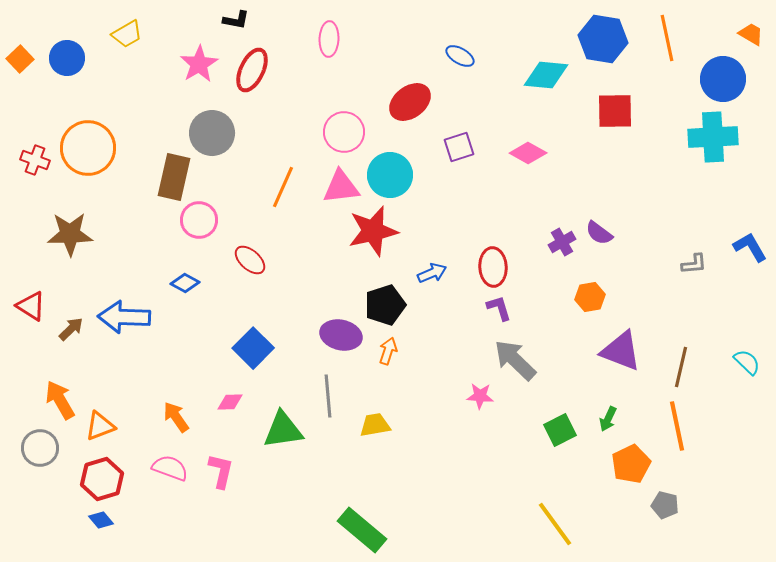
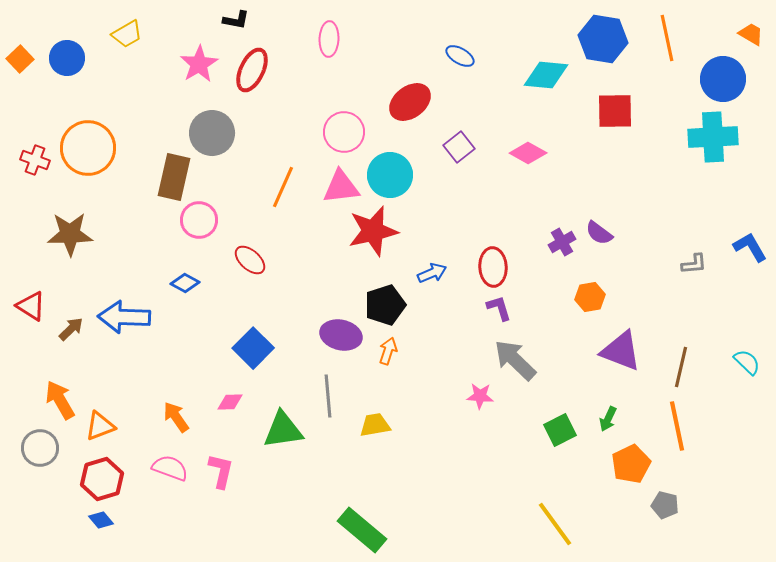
purple square at (459, 147): rotated 20 degrees counterclockwise
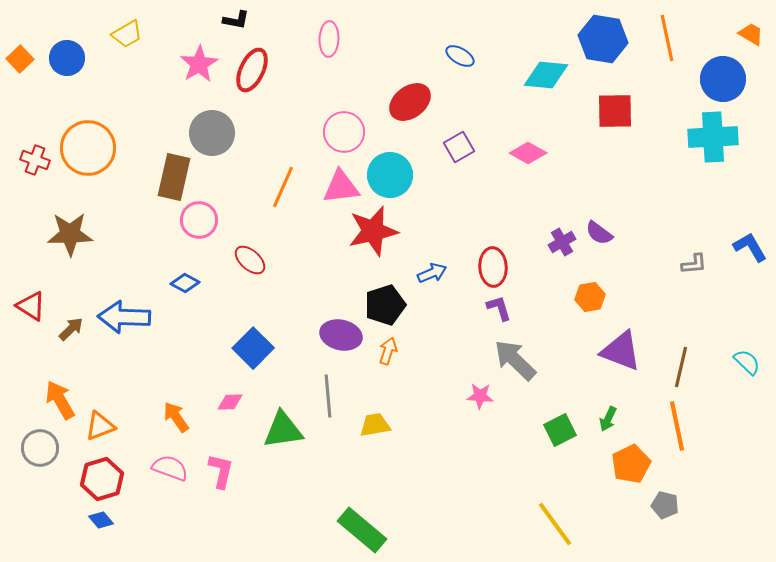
purple square at (459, 147): rotated 8 degrees clockwise
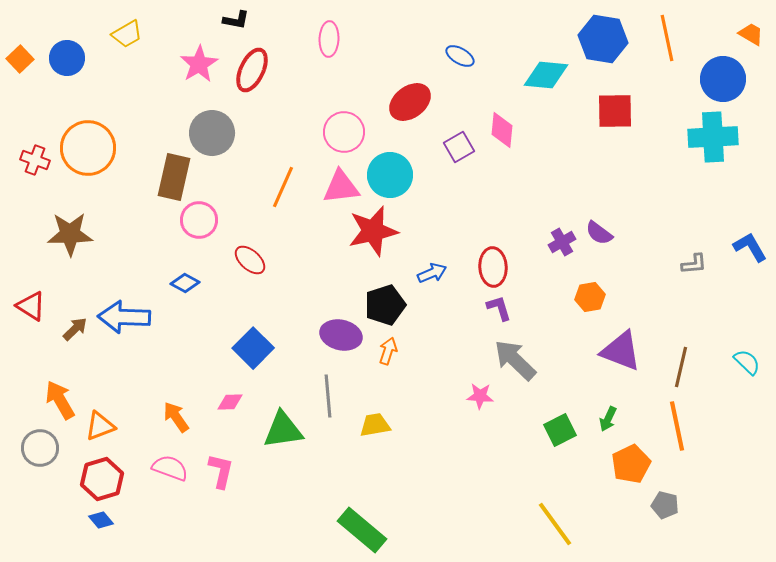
pink diamond at (528, 153): moved 26 px left, 23 px up; rotated 66 degrees clockwise
brown arrow at (71, 329): moved 4 px right
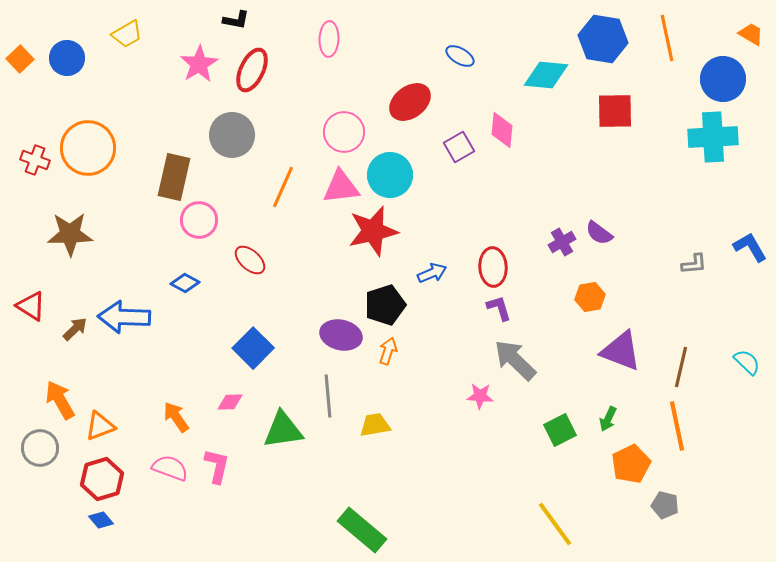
gray circle at (212, 133): moved 20 px right, 2 px down
pink L-shape at (221, 471): moved 4 px left, 5 px up
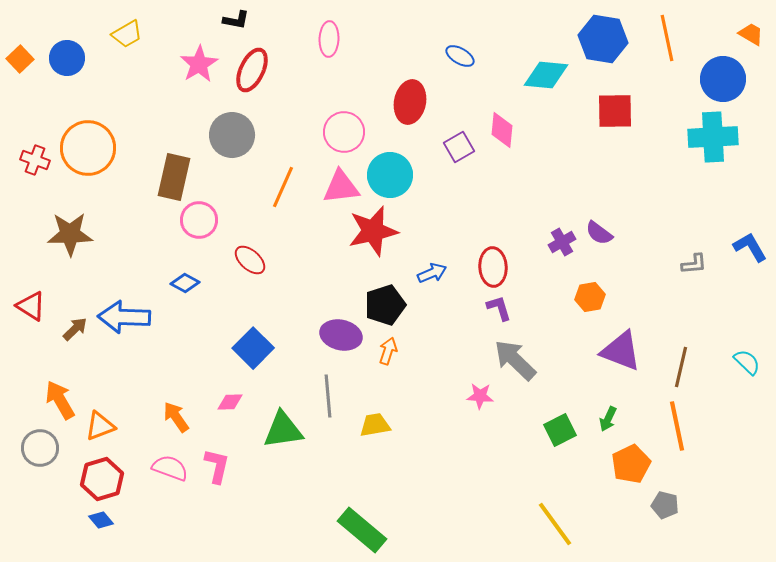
red ellipse at (410, 102): rotated 42 degrees counterclockwise
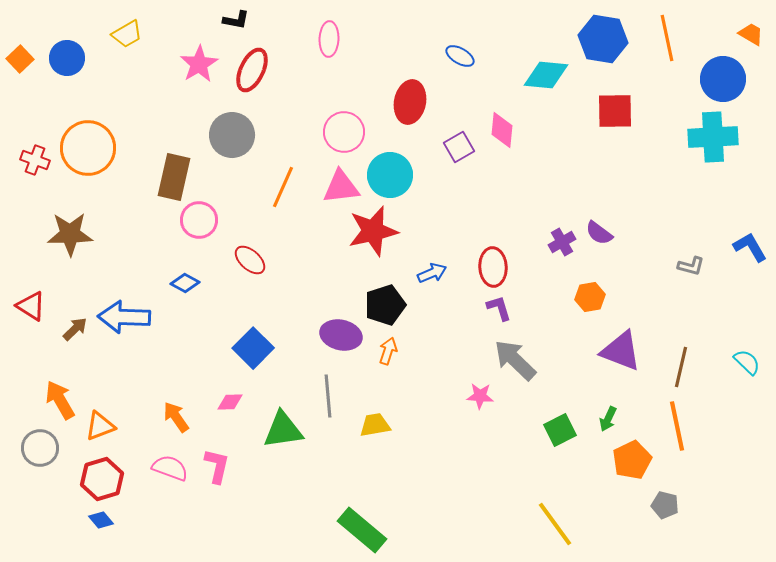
gray L-shape at (694, 264): moved 3 px left, 2 px down; rotated 20 degrees clockwise
orange pentagon at (631, 464): moved 1 px right, 4 px up
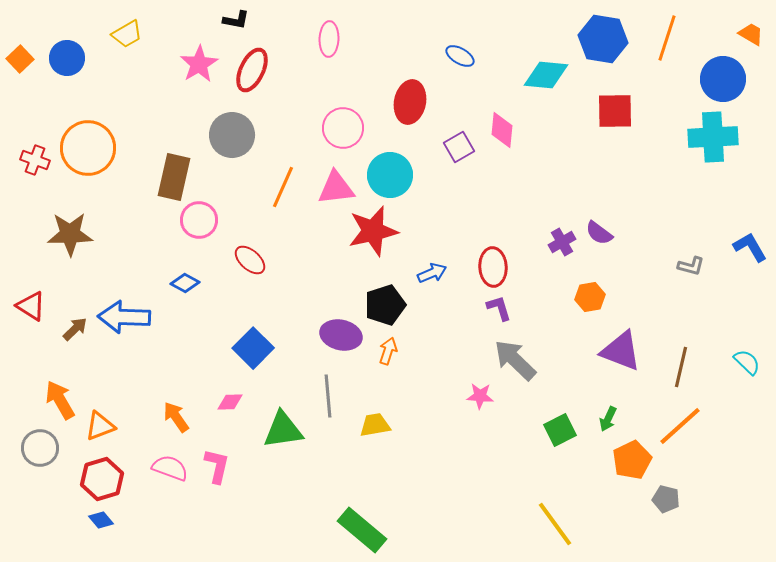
orange line at (667, 38): rotated 30 degrees clockwise
pink circle at (344, 132): moved 1 px left, 4 px up
pink triangle at (341, 187): moved 5 px left, 1 px down
orange line at (677, 426): moved 3 px right; rotated 60 degrees clockwise
gray pentagon at (665, 505): moved 1 px right, 6 px up
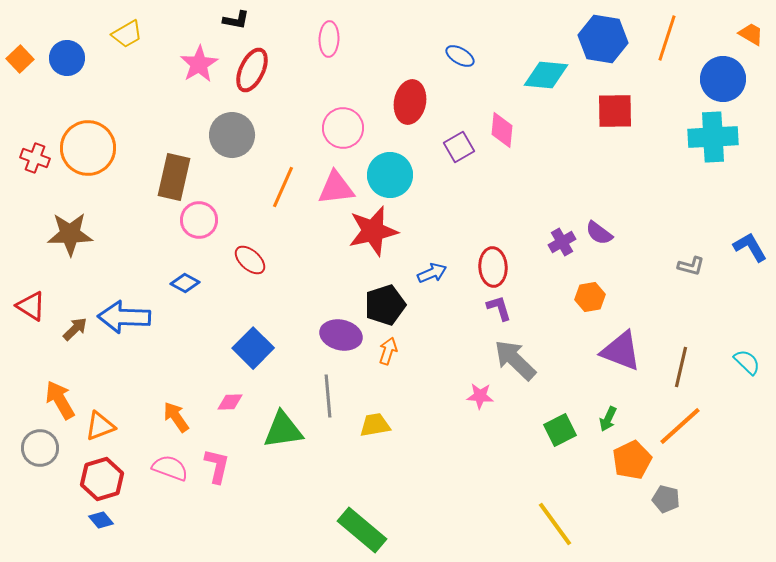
red cross at (35, 160): moved 2 px up
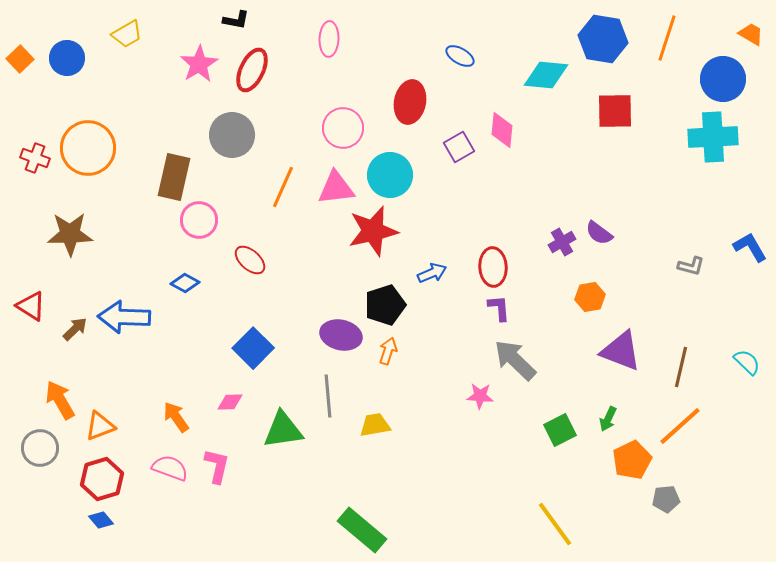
purple L-shape at (499, 308): rotated 12 degrees clockwise
gray pentagon at (666, 499): rotated 20 degrees counterclockwise
